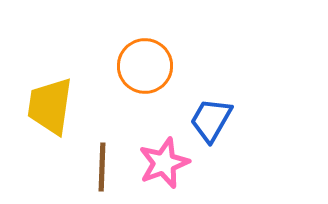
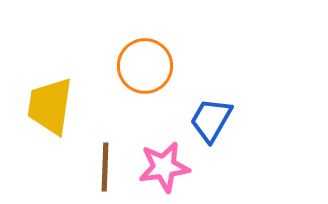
pink star: moved 4 px down; rotated 12 degrees clockwise
brown line: moved 3 px right
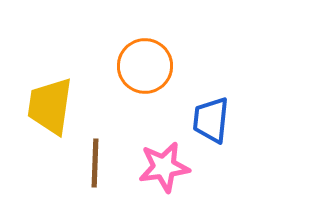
blue trapezoid: rotated 24 degrees counterclockwise
brown line: moved 10 px left, 4 px up
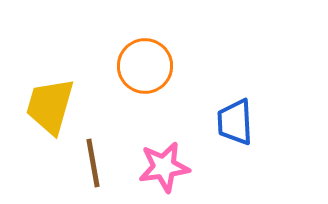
yellow trapezoid: rotated 8 degrees clockwise
blue trapezoid: moved 24 px right, 2 px down; rotated 9 degrees counterclockwise
brown line: moved 2 px left; rotated 12 degrees counterclockwise
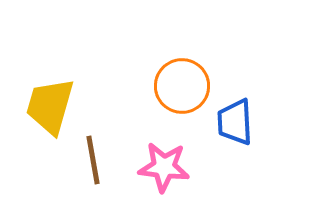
orange circle: moved 37 px right, 20 px down
brown line: moved 3 px up
pink star: rotated 15 degrees clockwise
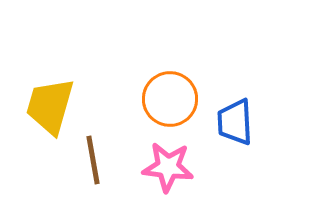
orange circle: moved 12 px left, 13 px down
pink star: moved 4 px right
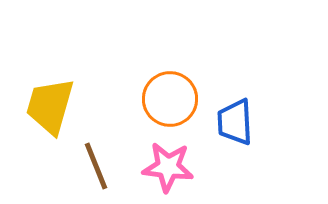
brown line: moved 3 px right, 6 px down; rotated 12 degrees counterclockwise
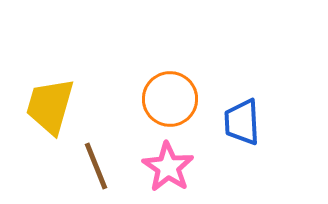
blue trapezoid: moved 7 px right
pink star: rotated 27 degrees clockwise
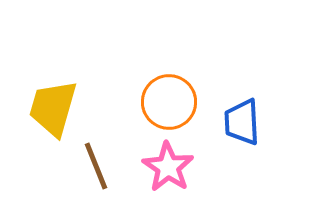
orange circle: moved 1 px left, 3 px down
yellow trapezoid: moved 3 px right, 2 px down
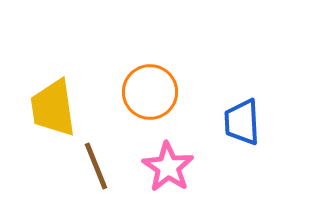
orange circle: moved 19 px left, 10 px up
yellow trapezoid: rotated 24 degrees counterclockwise
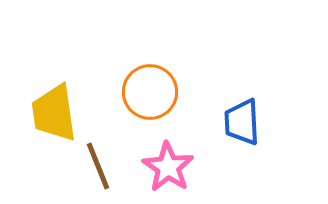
yellow trapezoid: moved 1 px right, 5 px down
brown line: moved 2 px right
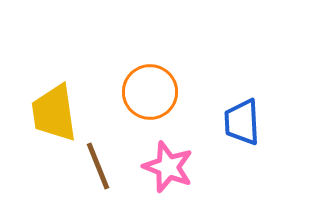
pink star: rotated 12 degrees counterclockwise
